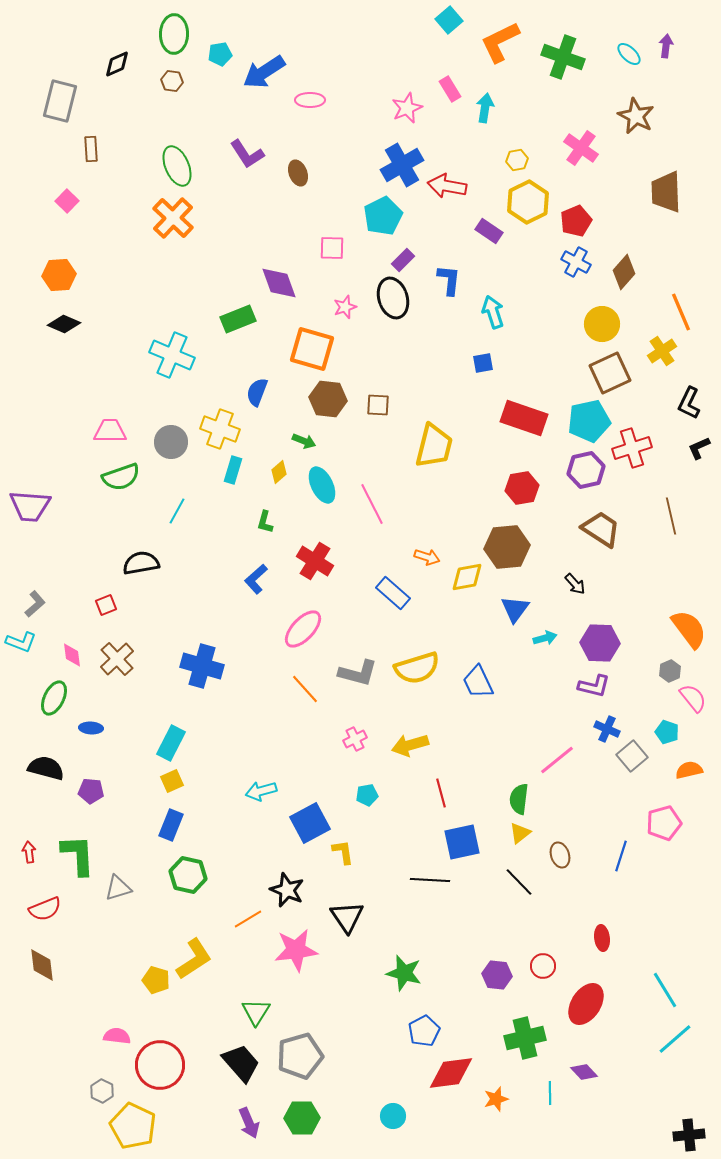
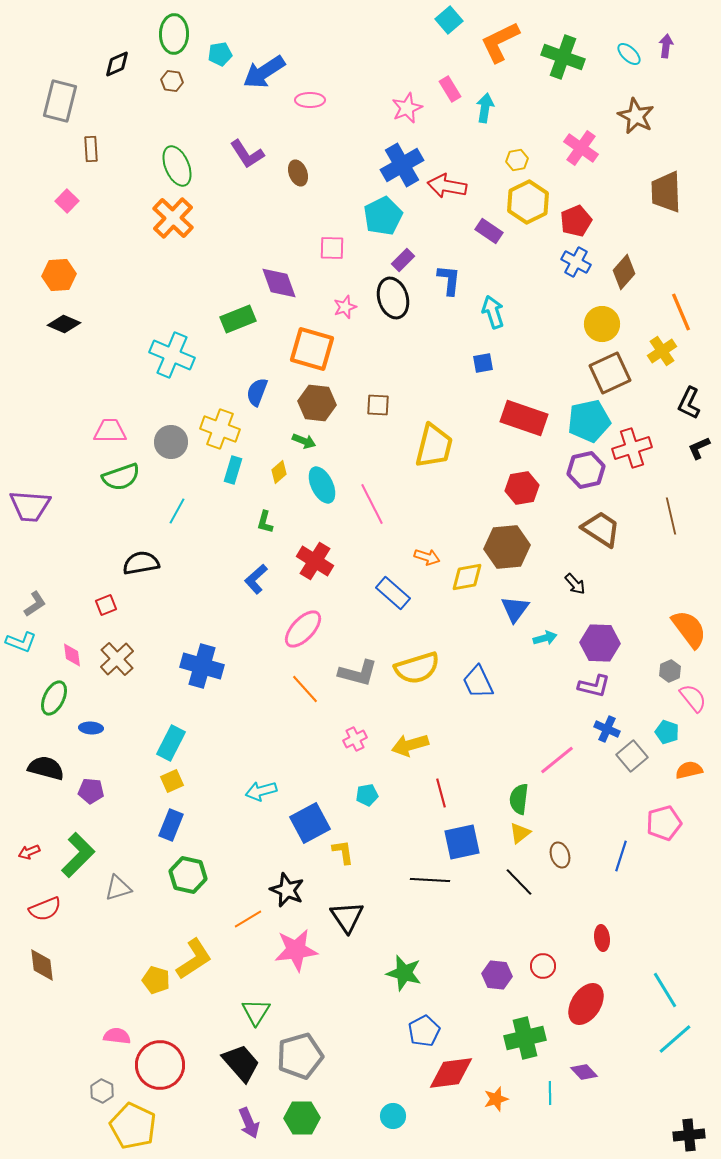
brown hexagon at (328, 399): moved 11 px left, 4 px down
gray L-shape at (35, 604): rotated 8 degrees clockwise
red arrow at (29, 852): rotated 105 degrees counterclockwise
green L-shape at (78, 855): rotated 48 degrees clockwise
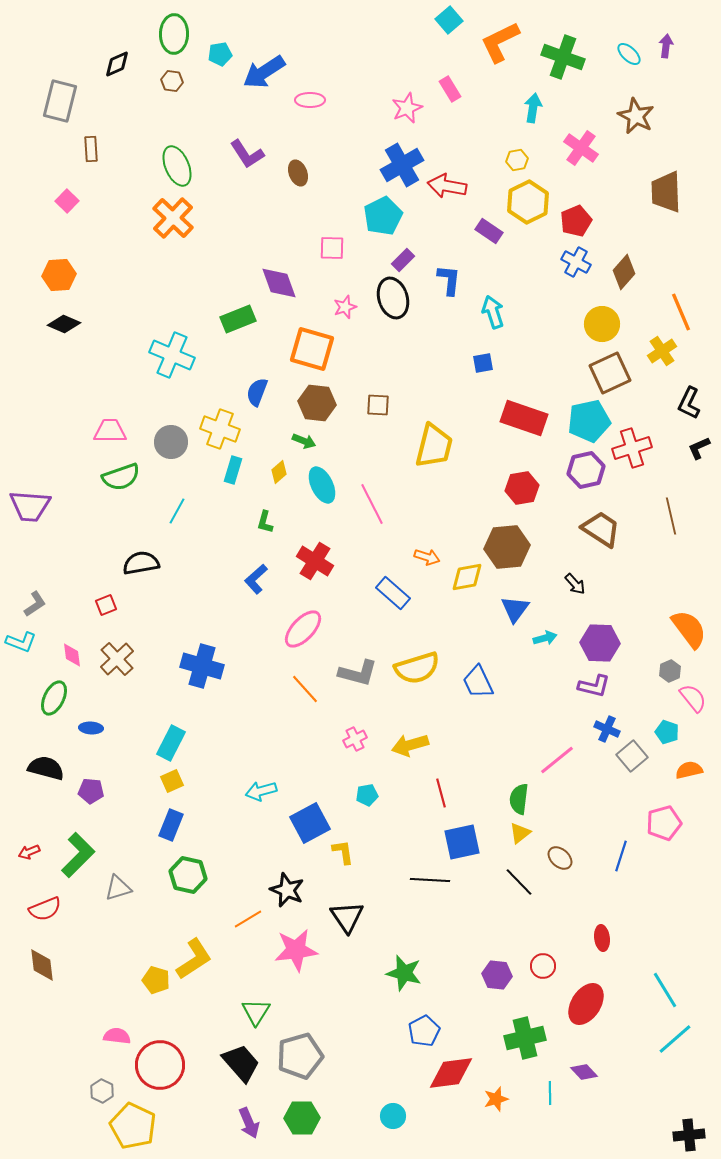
cyan arrow at (485, 108): moved 48 px right
brown ellipse at (560, 855): moved 3 px down; rotated 30 degrees counterclockwise
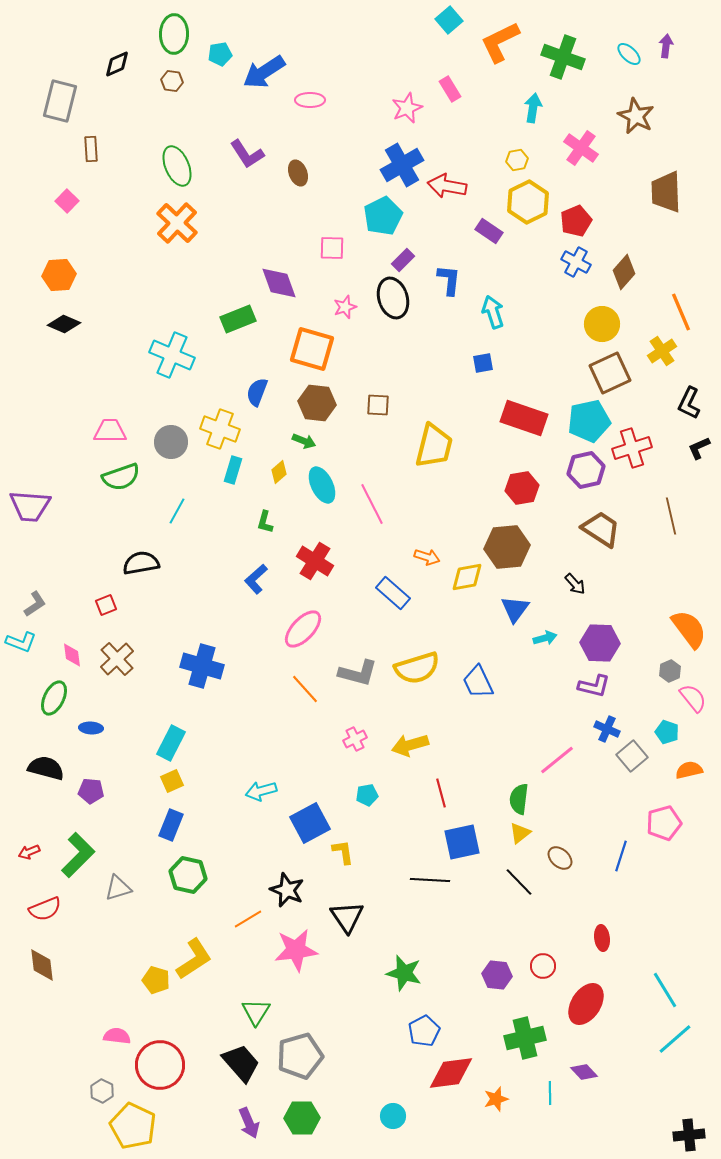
orange cross at (173, 218): moved 4 px right, 5 px down
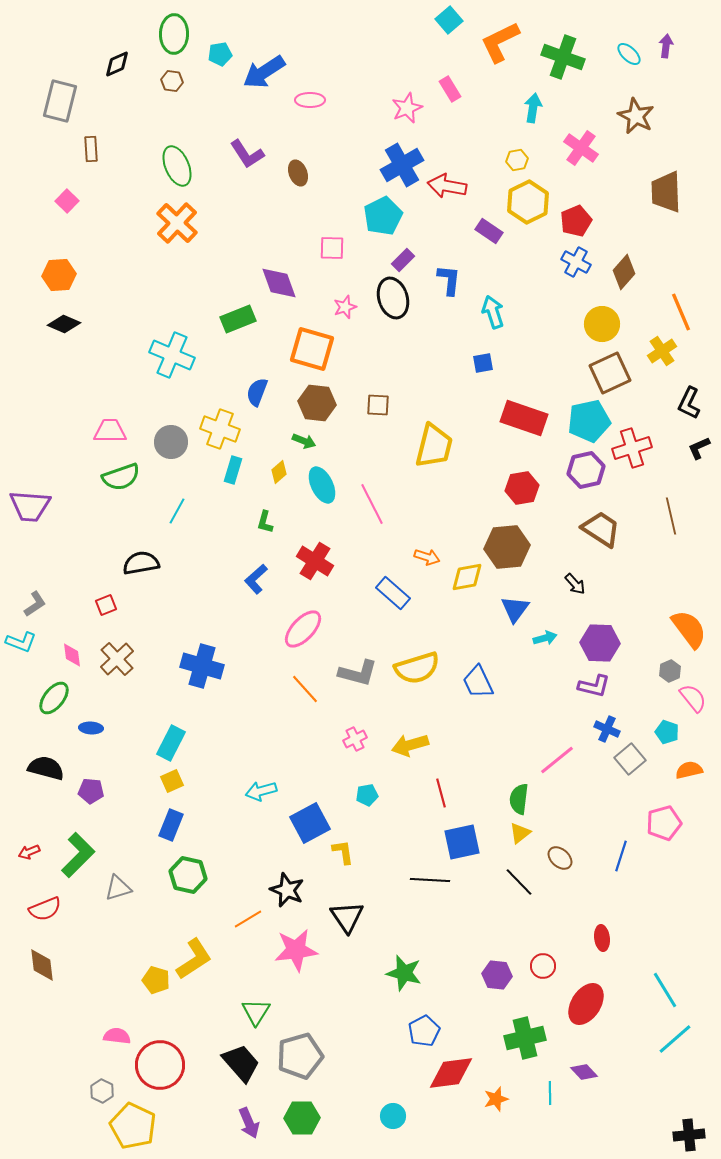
green ellipse at (54, 698): rotated 12 degrees clockwise
gray square at (632, 756): moved 2 px left, 3 px down
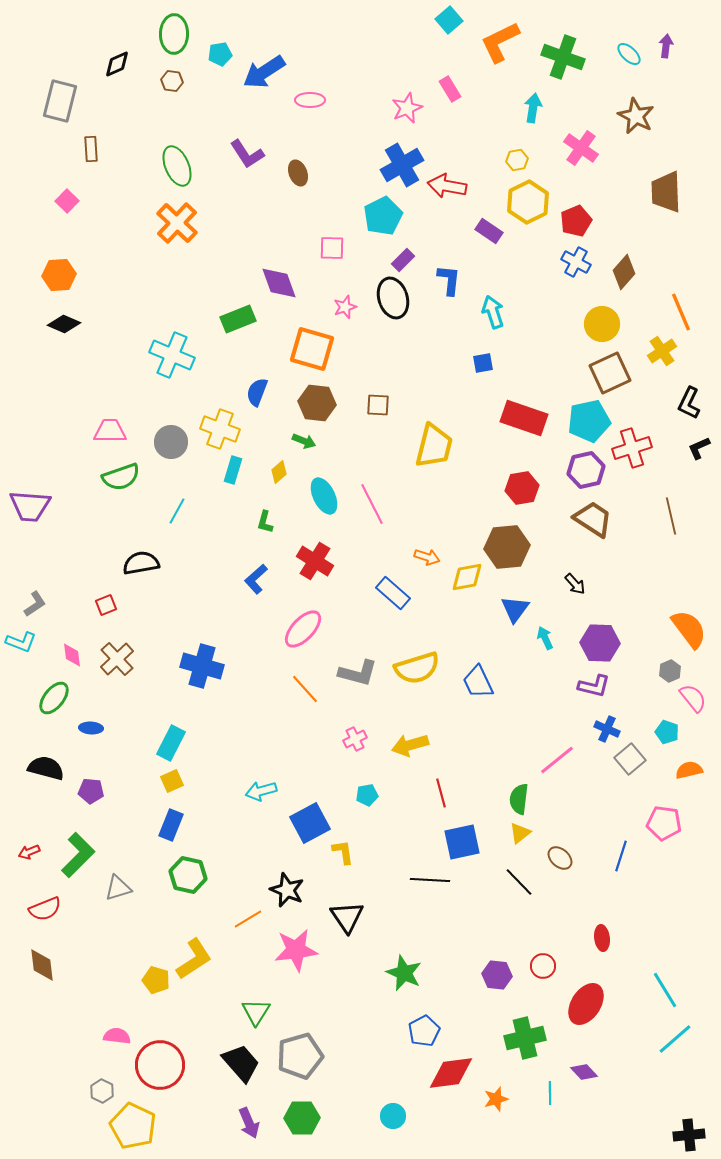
cyan ellipse at (322, 485): moved 2 px right, 11 px down
brown trapezoid at (601, 529): moved 8 px left, 10 px up
cyan arrow at (545, 638): rotated 100 degrees counterclockwise
pink pentagon at (664, 823): rotated 24 degrees clockwise
green star at (404, 973): rotated 9 degrees clockwise
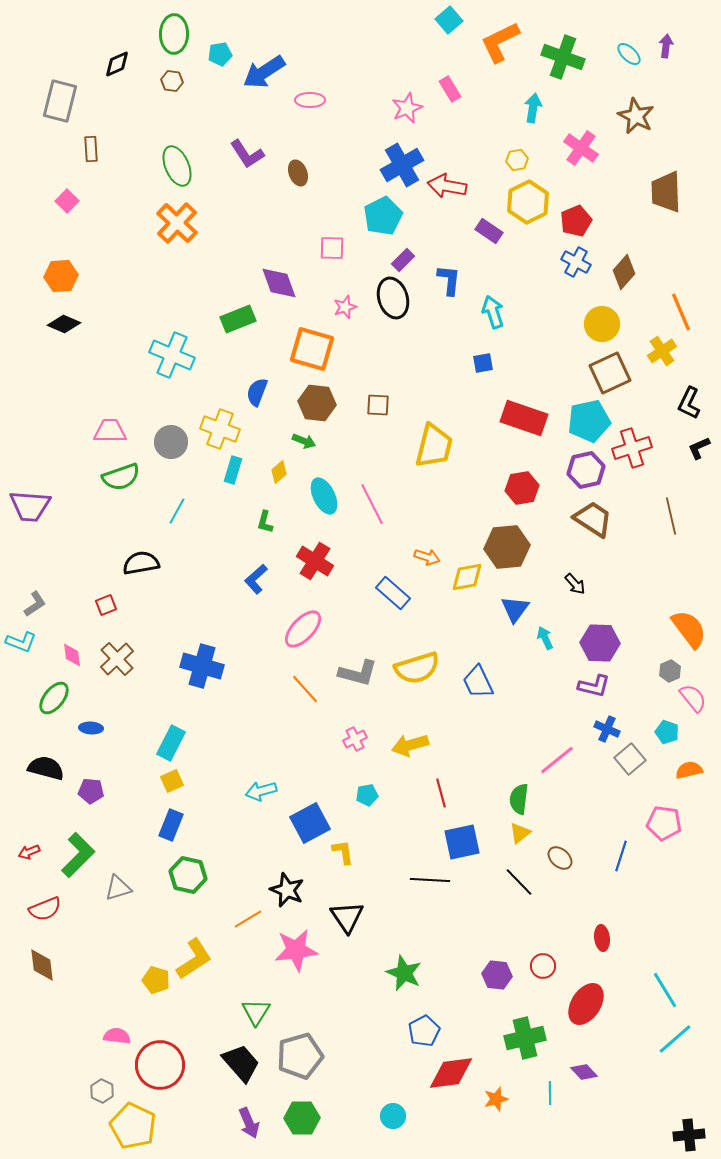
orange hexagon at (59, 275): moved 2 px right, 1 px down
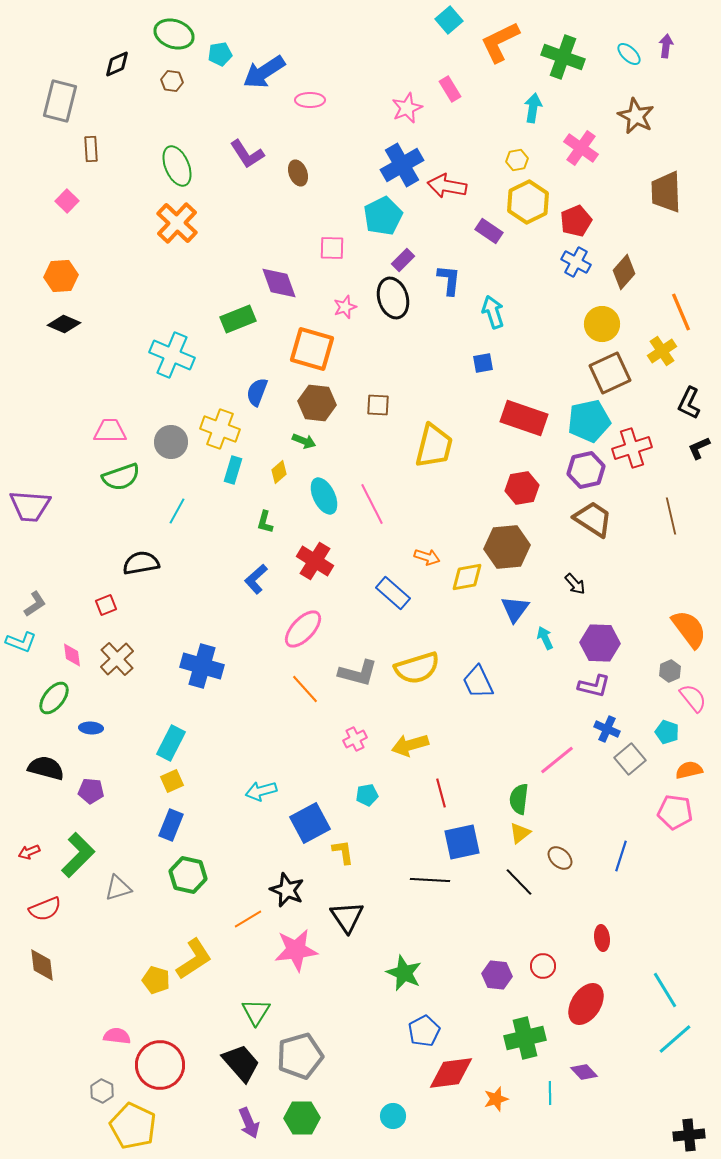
green ellipse at (174, 34): rotated 72 degrees counterclockwise
pink pentagon at (664, 823): moved 11 px right, 11 px up
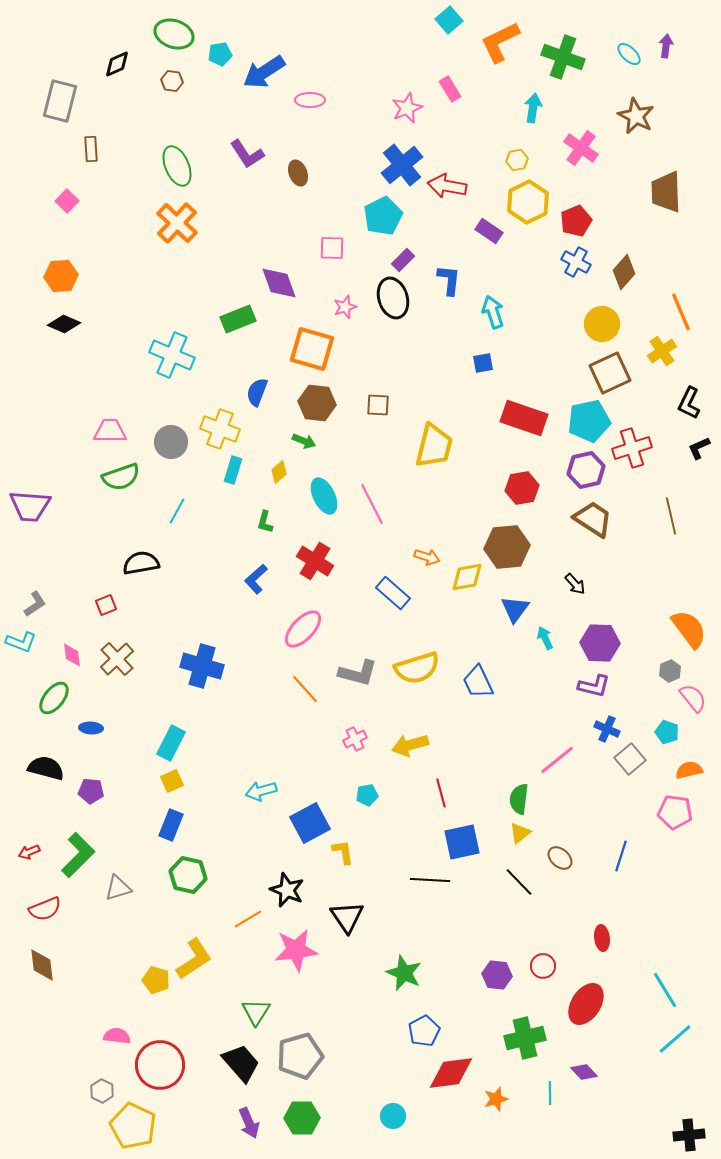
blue cross at (402, 165): rotated 9 degrees counterclockwise
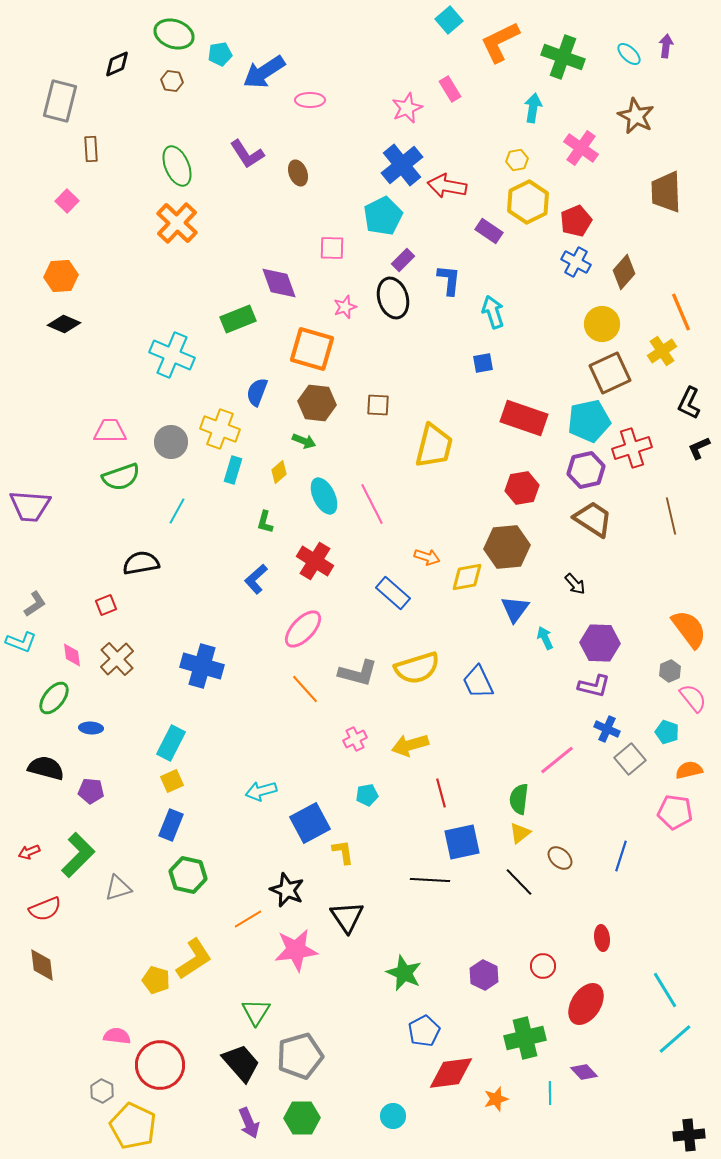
purple hexagon at (497, 975): moved 13 px left; rotated 20 degrees clockwise
